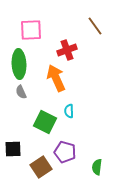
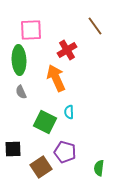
red cross: rotated 12 degrees counterclockwise
green ellipse: moved 4 px up
cyan semicircle: moved 1 px down
green semicircle: moved 2 px right, 1 px down
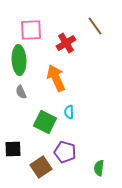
red cross: moved 1 px left, 7 px up
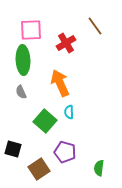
green ellipse: moved 4 px right
orange arrow: moved 4 px right, 5 px down
green square: moved 1 px up; rotated 15 degrees clockwise
black square: rotated 18 degrees clockwise
brown square: moved 2 px left, 2 px down
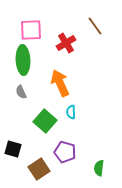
cyan semicircle: moved 2 px right
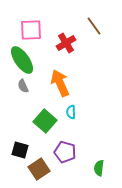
brown line: moved 1 px left
green ellipse: moved 1 px left; rotated 32 degrees counterclockwise
gray semicircle: moved 2 px right, 6 px up
black square: moved 7 px right, 1 px down
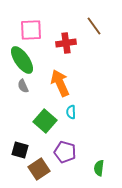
red cross: rotated 24 degrees clockwise
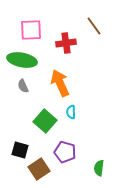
green ellipse: rotated 44 degrees counterclockwise
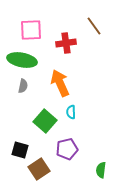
gray semicircle: rotated 144 degrees counterclockwise
purple pentagon: moved 2 px right, 3 px up; rotated 30 degrees counterclockwise
green semicircle: moved 2 px right, 2 px down
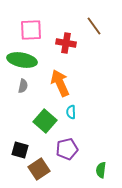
red cross: rotated 18 degrees clockwise
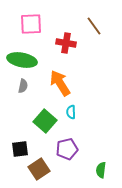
pink square: moved 6 px up
orange arrow: rotated 8 degrees counterclockwise
black square: moved 1 px up; rotated 24 degrees counterclockwise
